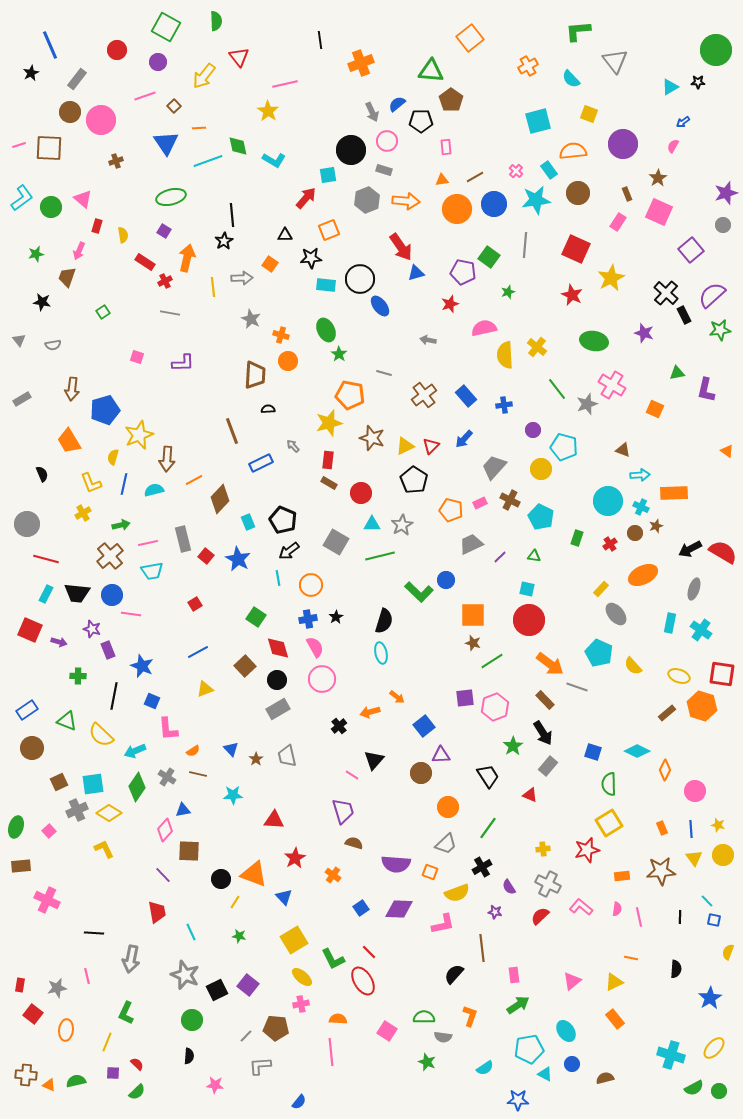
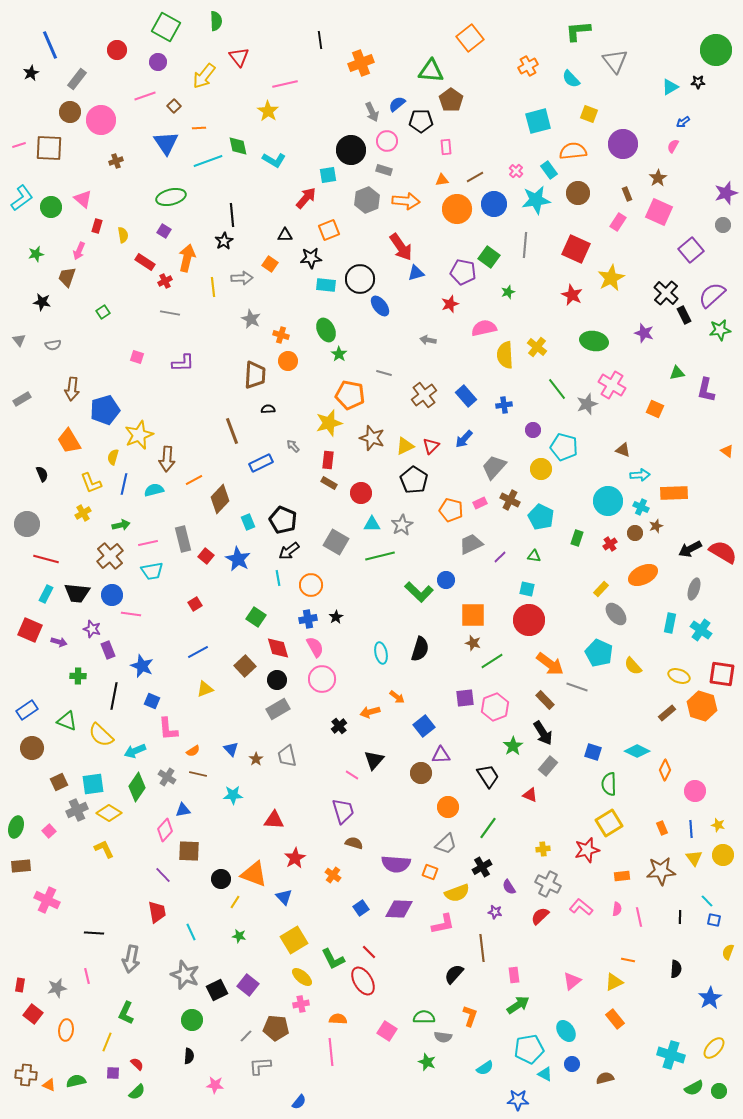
black semicircle at (384, 621): moved 36 px right, 28 px down
orange line at (631, 958): moved 3 px left, 2 px down
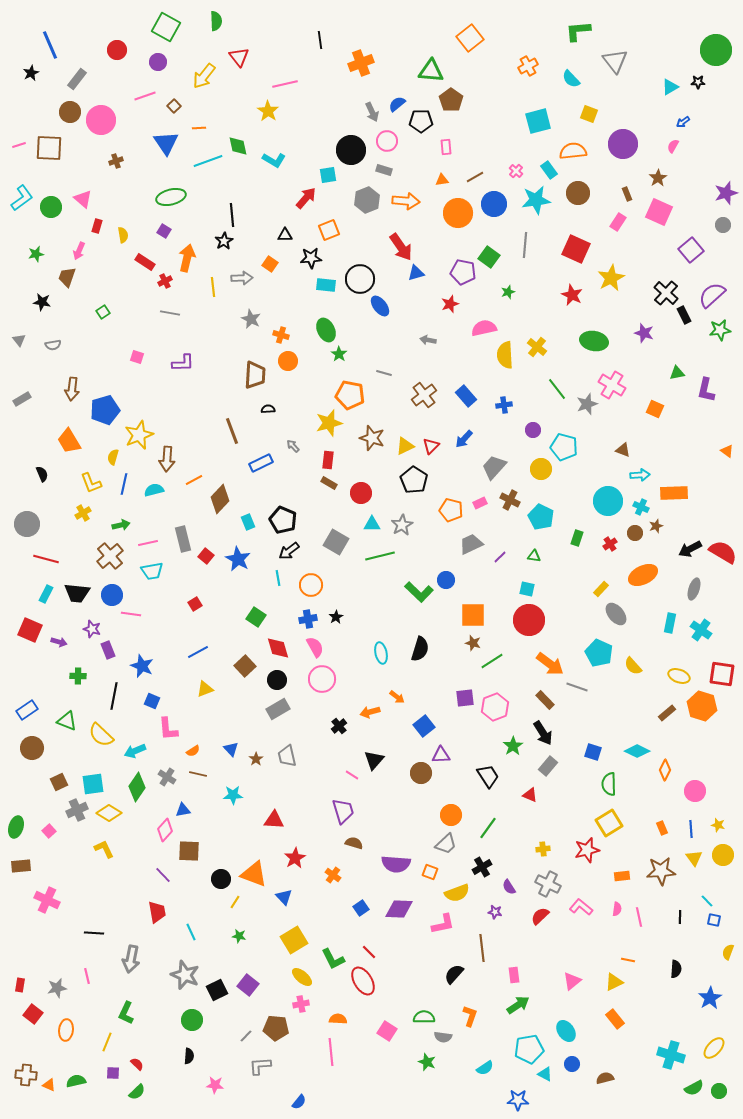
orange circle at (457, 209): moved 1 px right, 4 px down
orange circle at (448, 807): moved 3 px right, 8 px down
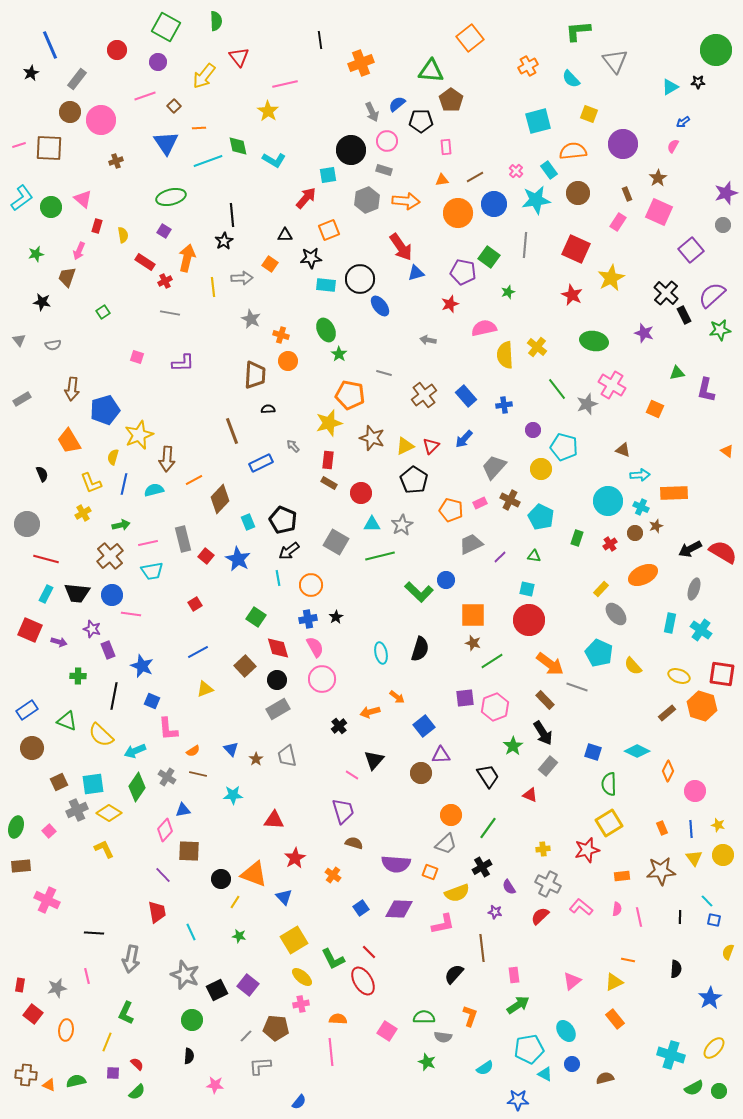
orange diamond at (665, 770): moved 3 px right, 1 px down
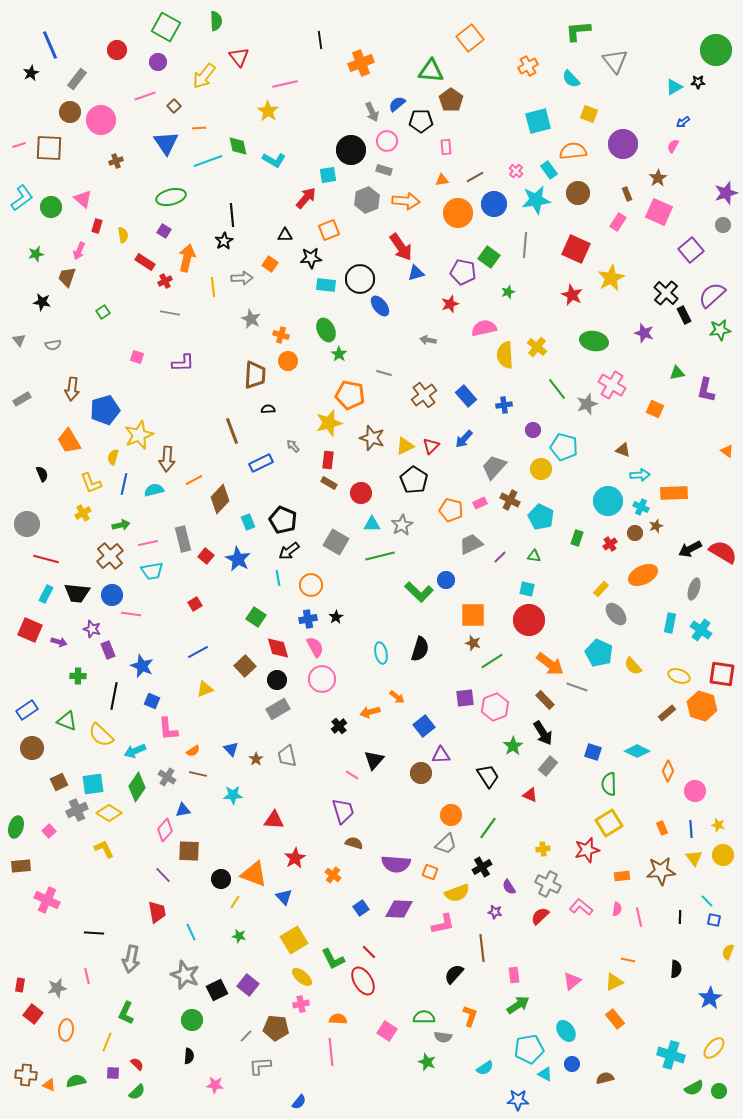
cyan triangle at (670, 87): moved 4 px right
